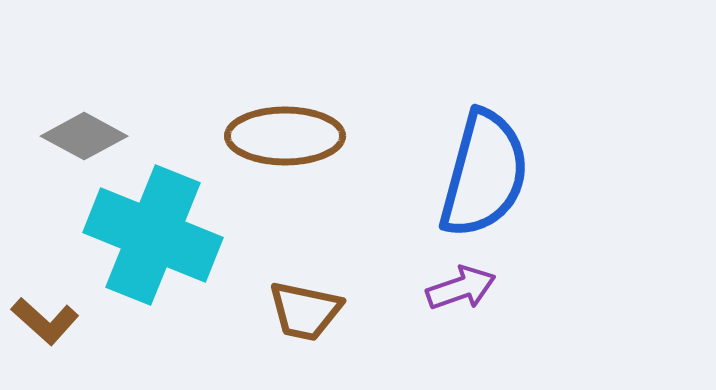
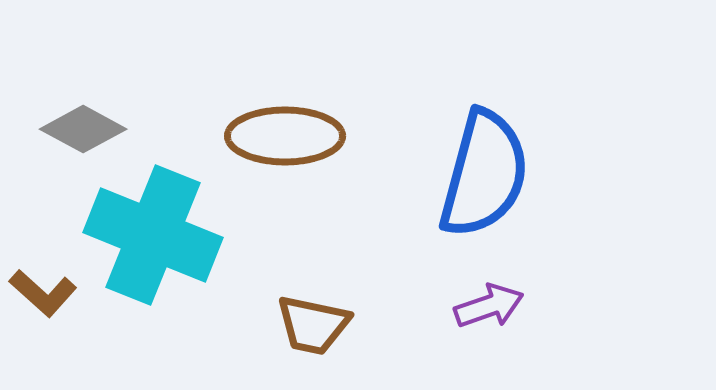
gray diamond: moved 1 px left, 7 px up
purple arrow: moved 28 px right, 18 px down
brown trapezoid: moved 8 px right, 14 px down
brown L-shape: moved 2 px left, 28 px up
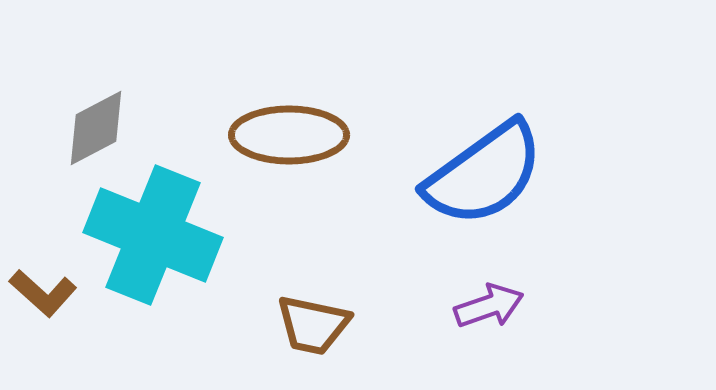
gray diamond: moved 13 px right, 1 px up; rotated 56 degrees counterclockwise
brown ellipse: moved 4 px right, 1 px up
blue semicircle: rotated 39 degrees clockwise
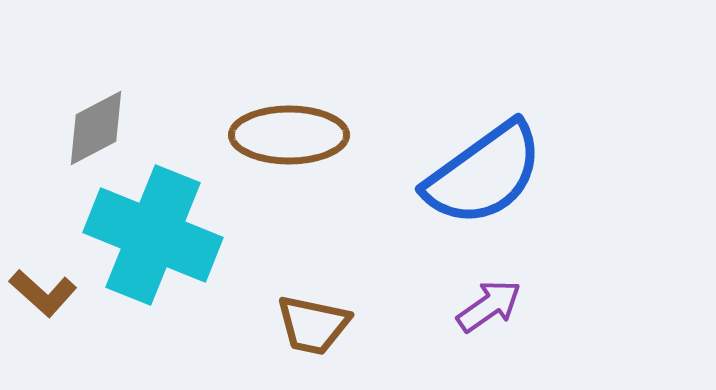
purple arrow: rotated 16 degrees counterclockwise
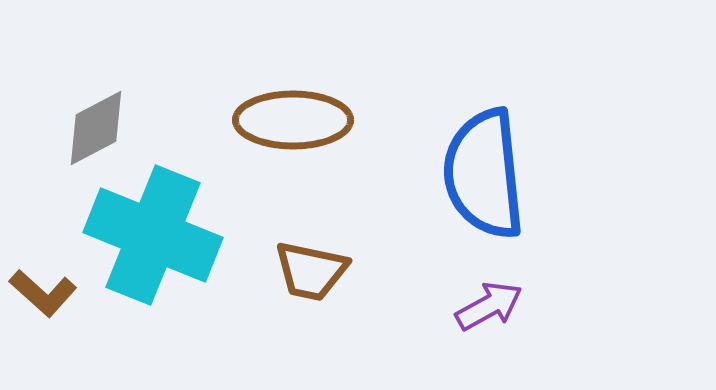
brown ellipse: moved 4 px right, 15 px up
blue semicircle: rotated 120 degrees clockwise
purple arrow: rotated 6 degrees clockwise
brown trapezoid: moved 2 px left, 54 px up
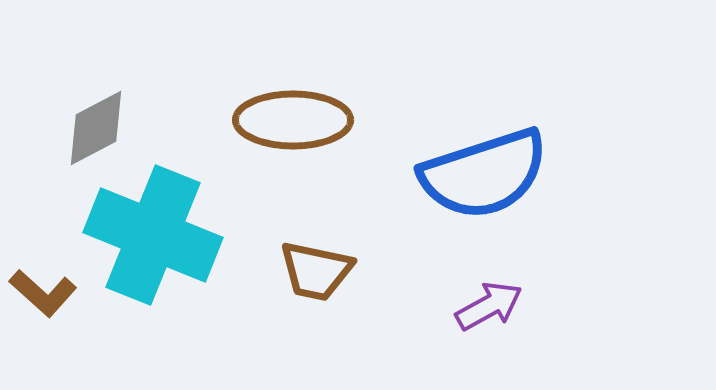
blue semicircle: rotated 102 degrees counterclockwise
brown trapezoid: moved 5 px right
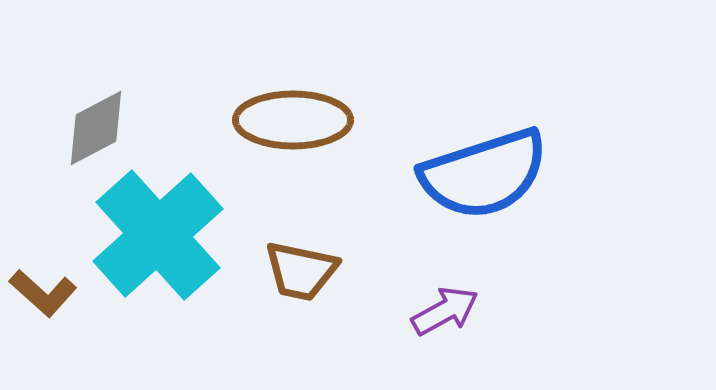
cyan cross: moved 5 px right; rotated 26 degrees clockwise
brown trapezoid: moved 15 px left
purple arrow: moved 44 px left, 5 px down
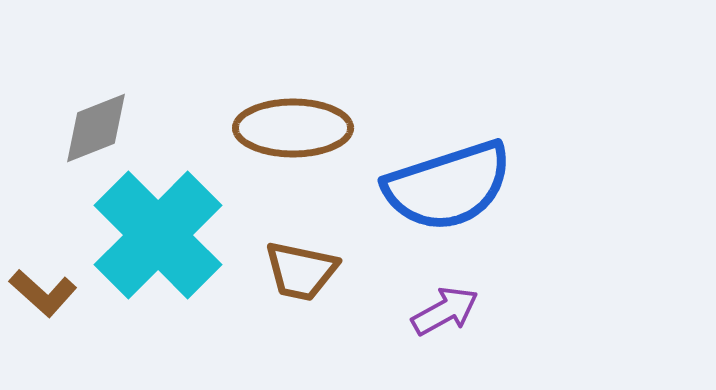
brown ellipse: moved 8 px down
gray diamond: rotated 6 degrees clockwise
blue semicircle: moved 36 px left, 12 px down
cyan cross: rotated 3 degrees counterclockwise
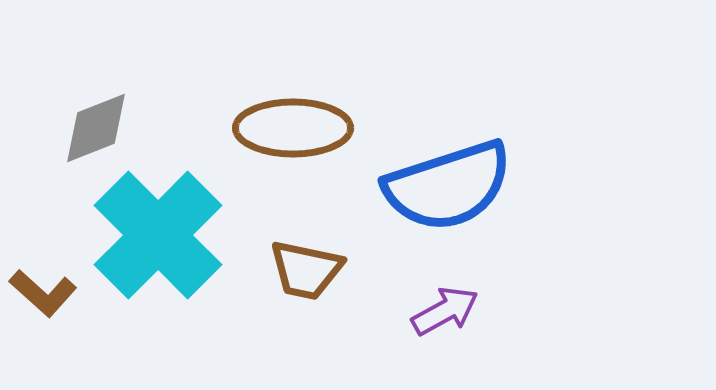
brown trapezoid: moved 5 px right, 1 px up
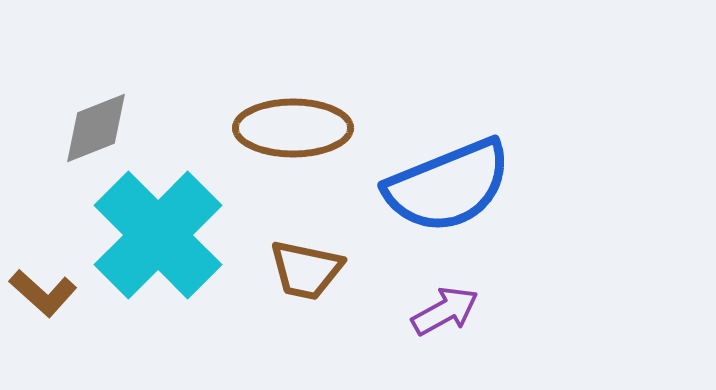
blue semicircle: rotated 4 degrees counterclockwise
